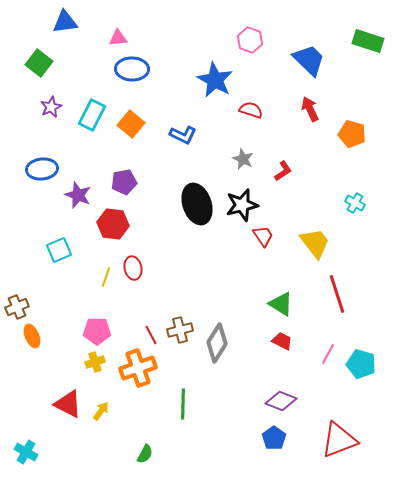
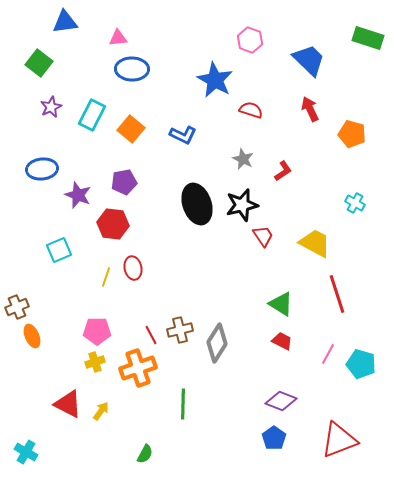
green rectangle at (368, 41): moved 3 px up
orange square at (131, 124): moved 5 px down
yellow trapezoid at (315, 243): rotated 24 degrees counterclockwise
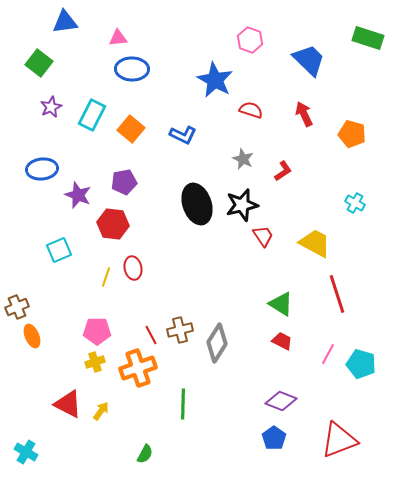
red arrow at (310, 109): moved 6 px left, 5 px down
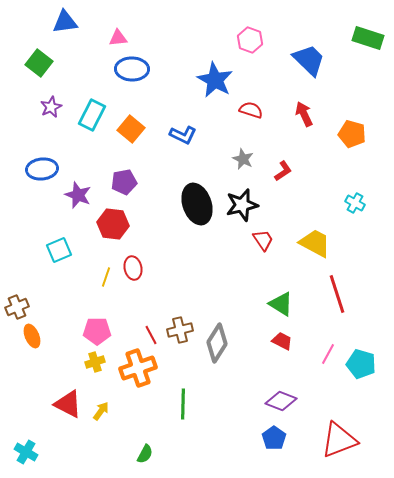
red trapezoid at (263, 236): moved 4 px down
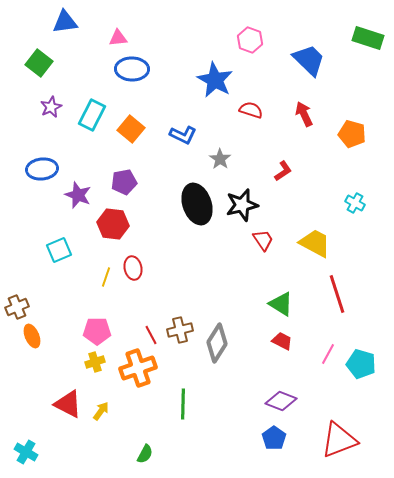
gray star at (243, 159): moved 23 px left; rotated 10 degrees clockwise
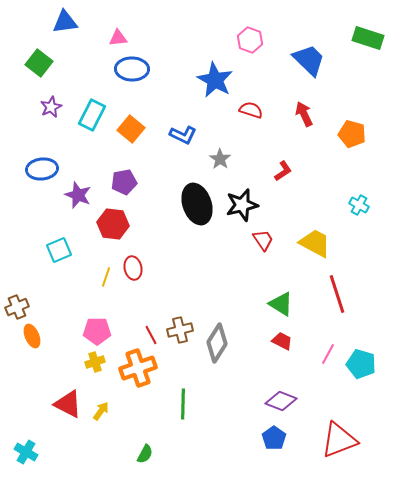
cyan cross at (355, 203): moved 4 px right, 2 px down
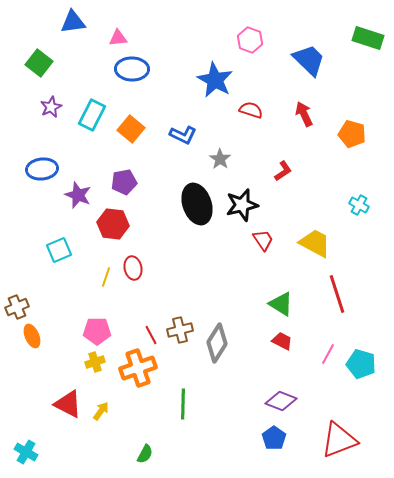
blue triangle at (65, 22): moved 8 px right
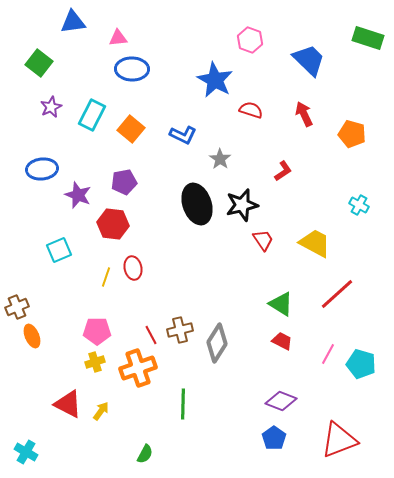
red line at (337, 294): rotated 66 degrees clockwise
